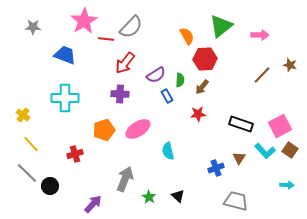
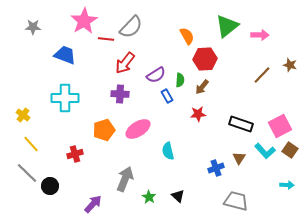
green triangle: moved 6 px right
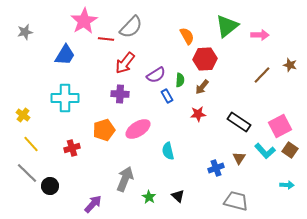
gray star: moved 8 px left, 5 px down; rotated 14 degrees counterclockwise
blue trapezoid: rotated 100 degrees clockwise
black rectangle: moved 2 px left, 2 px up; rotated 15 degrees clockwise
red cross: moved 3 px left, 6 px up
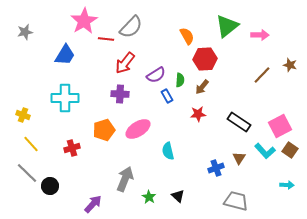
yellow cross: rotated 16 degrees counterclockwise
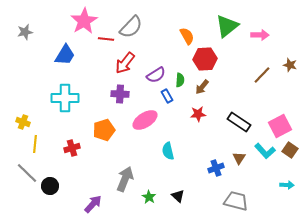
yellow cross: moved 7 px down
pink ellipse: moved 7 px right, 9 px up
yellow line: moved 4 px right; rotated 48 degrees clockwise
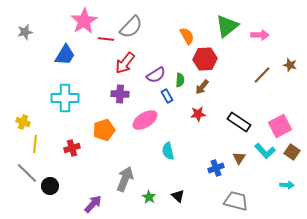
brown square: moved 2 px right, 2 px down
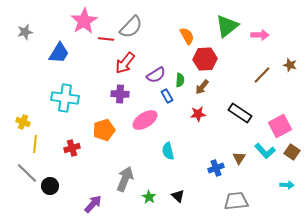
blue trapezoid: moved 6 px left, 2 px up
cyan cross: rotated 8 degrees clockwise
black rectangle: moved 1 px right, 9 px up
gray trapezoid: rotated 20 degrees counterclockwise
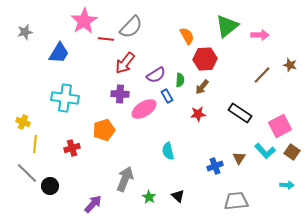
pink ellipse: moved 1 px left, 11 px up
blue cross: moved 1 px left, 2 px up
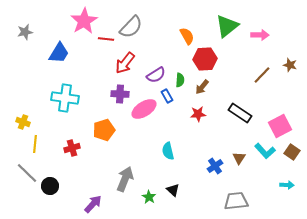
blue cross: rotated 14 degrees counterclockwise
black triangle: moved 5 px left, 6 px up
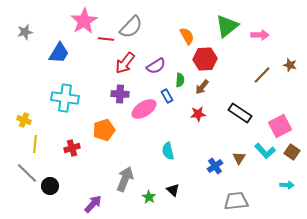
purple semicircle: moved 9 px up
yellow cross: moved 1 px right, 2 px up
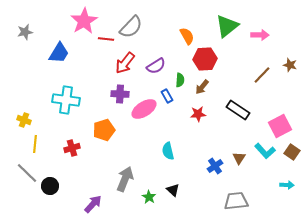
cyan cross: moved 1 px right, 2 px down
black rectangle: moved 2 px left, 3 px up
